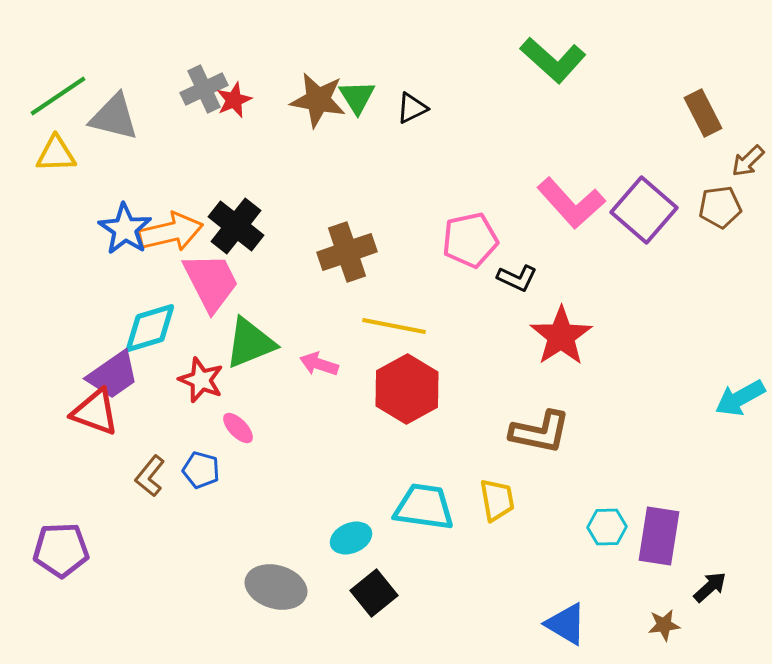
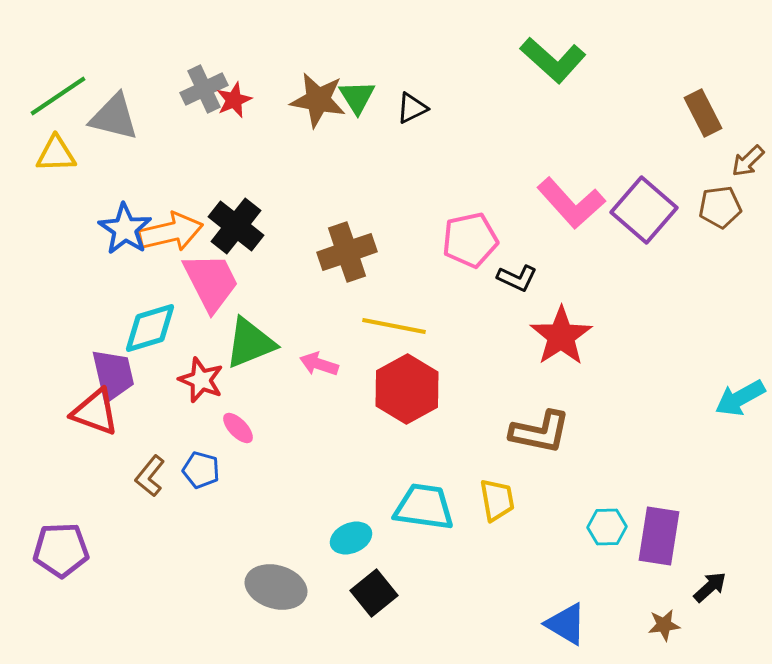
purple trapezoid at (113, 375): rotated 68 degrees counterclockwise
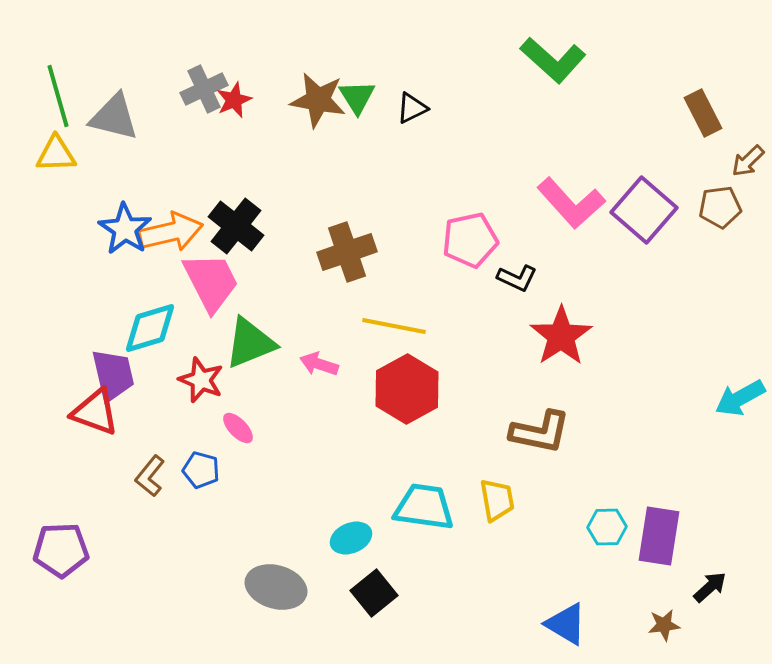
green line at (58, 96): rotated 72 degrees counterclockwise
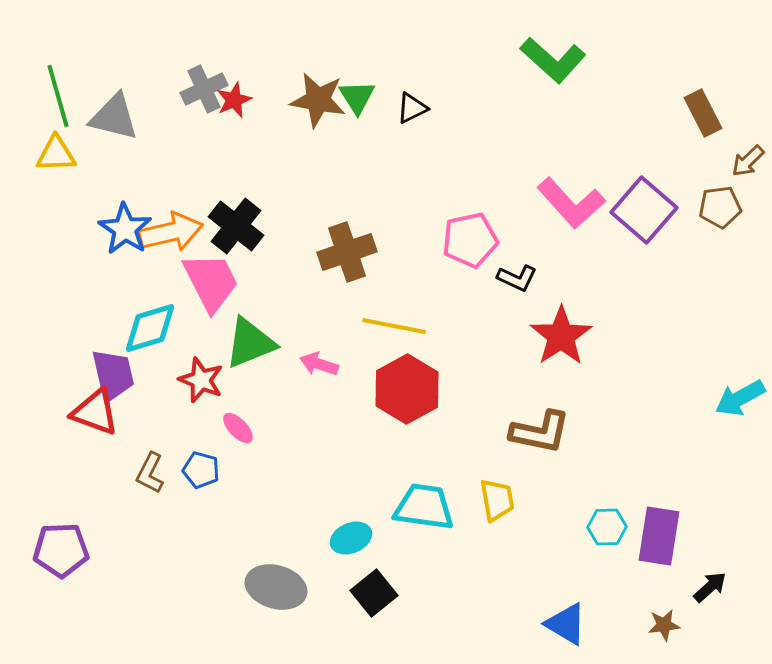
brown L-shape at (150, 476): moved 3 px up; rotated 12 degrees counterclockwise
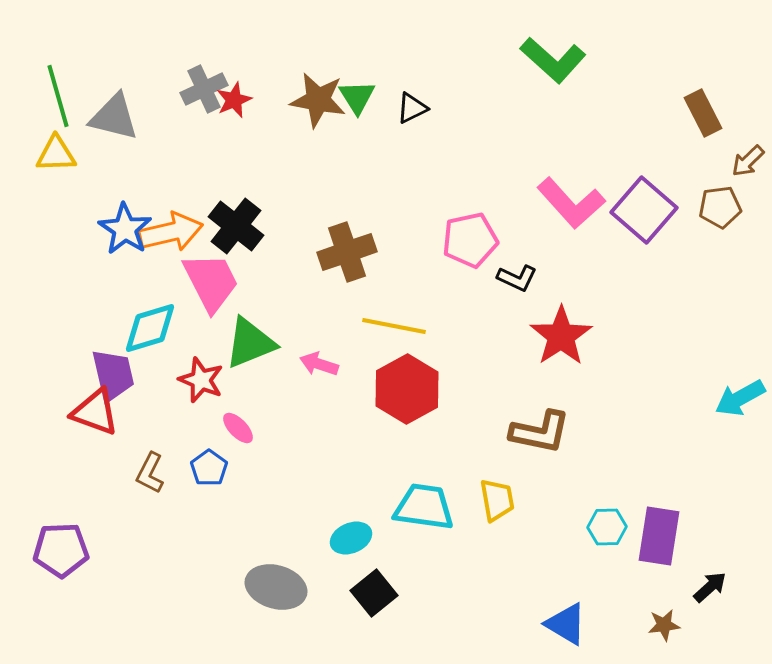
blue pentagon at (201, 470): moved 8 px right, 2 px up; rotated 21 degrees clockwise
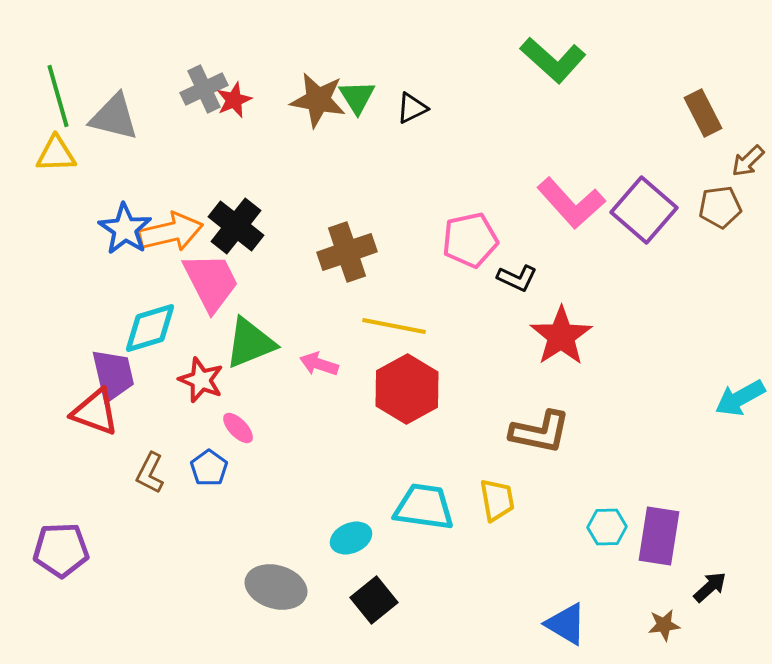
black square at (374, 593): moved 7 px down
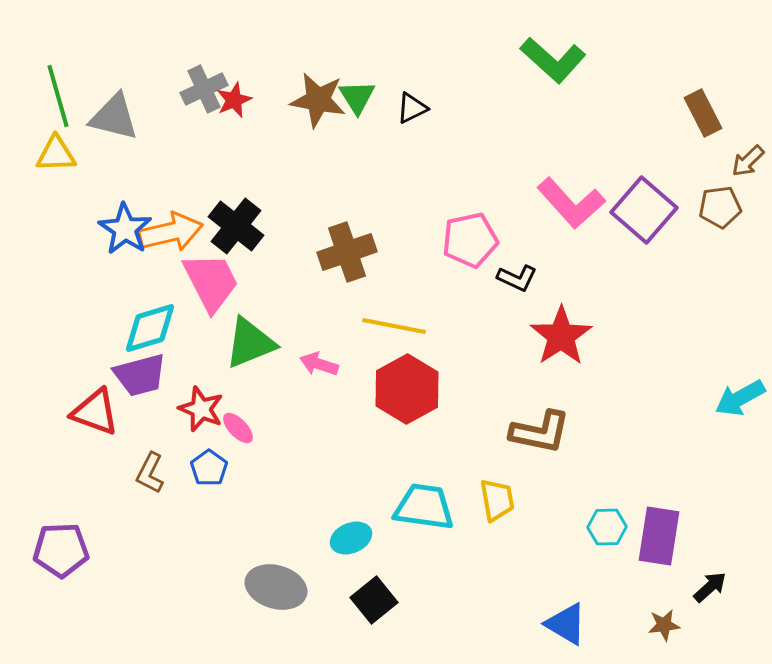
purple trapezoid at (113, 375): moved 27 px right; rotated 88 degrees clockwise
red star at (201, 380): moved 29 px down
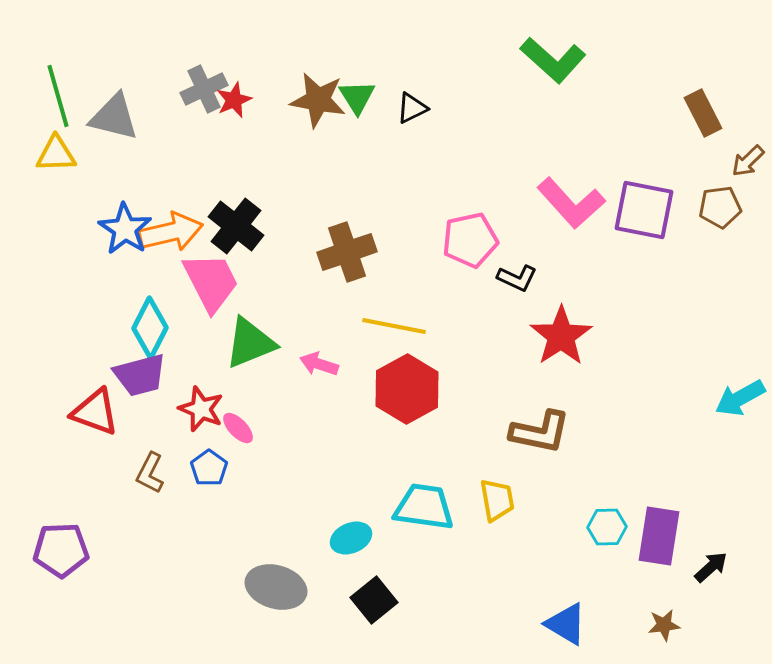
purple square at (644, 210): rotated 30 degrees counterclockwise
cyan diamond at (150, 328): rotated 46 degrees counterclockwise
black arrow at (710, 587): moved 1 px right, 20 px up
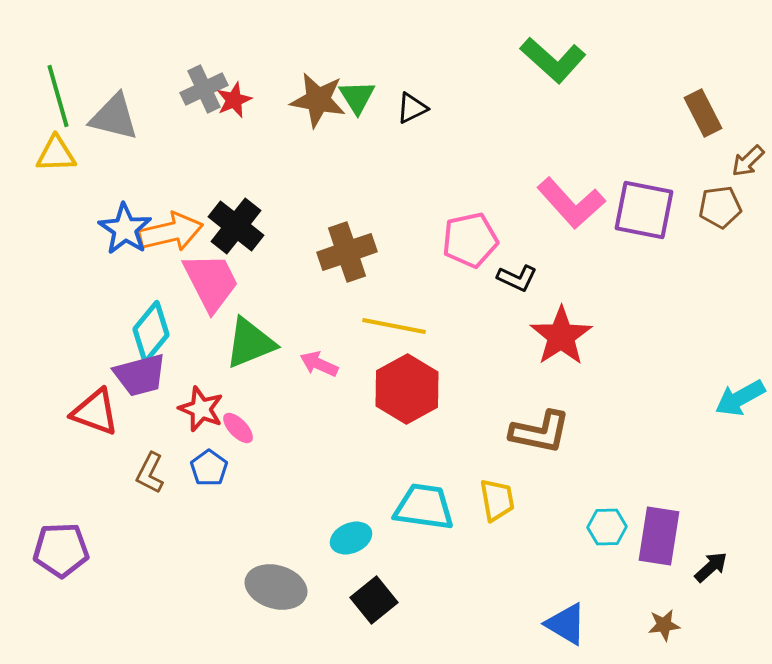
cyan diamond at (150, 328): moved 1 px right, 4 px down; rotated 12 degrees clockwise
pink arrow at (319, 364): rotated 6 degrees clockwise
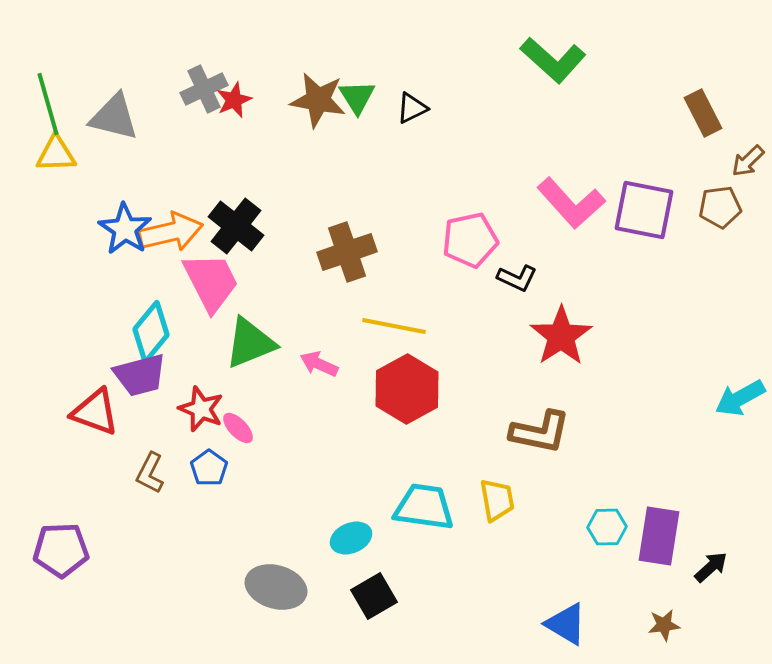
green line at (58, 96): moved 10 px left, 8 px down
black square at (374, 600): moved 4 px up; rotated 9 degrees clockwise
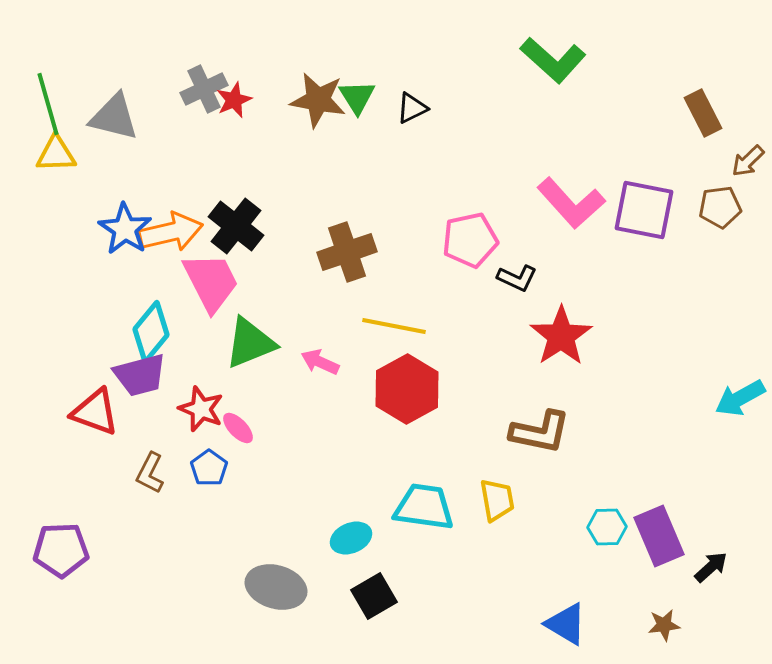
pink arrow at (319, 364): moved 1 px right, 2 px up
purple rectangle at (659, 536): rotated 32 degrees counterclockwise
